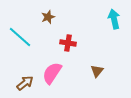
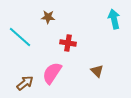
brown star: rotated 24 degrees clockwise
brown triangle: rotated 24 degrees counterclockwise
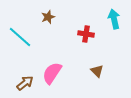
brown star: rotated 24 degrees counterclockwise
red cross: moved 18 px right, 9 px up
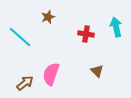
cyan arrow: moved 2 px right, 8 px down
pink semicircle: moved 1 px left, 1 px down; rotated 15 degrees counterclockwise
